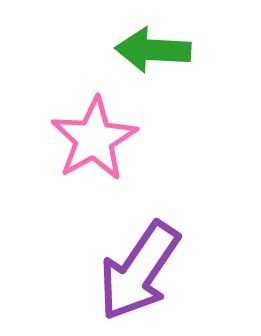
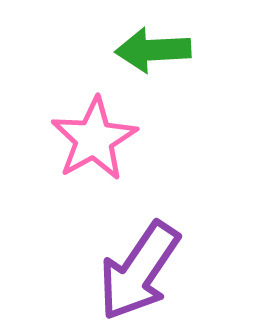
green arrow: rotated 6 degrees counterclockwise
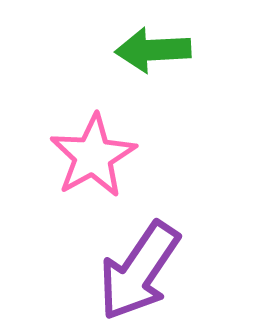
pink star: moved 1 px left, 17 px down
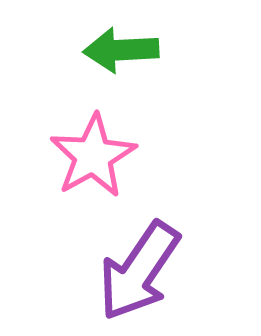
green arrow: moved 32 px left
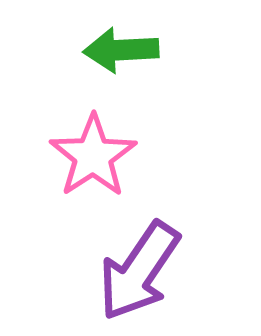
pink star: rotated 4 degrees counterclockwise
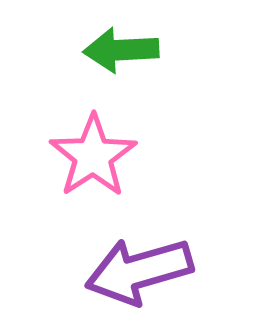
purple arrow: rotated 40 degrees clockwise
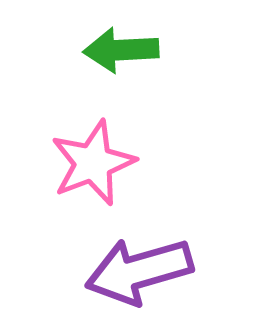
pink star: moved 7 px down; rotated 12 degrees clockwise
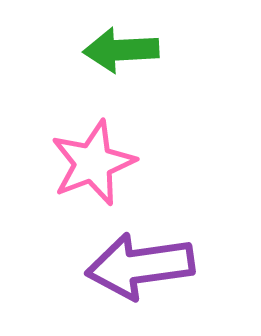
purple arrow: moved 1 px right, 5 px up; rotated 8 degrees clockwise
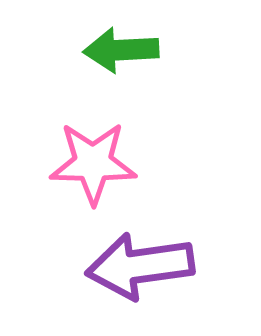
pink star: rotated 22 degrees clockwise
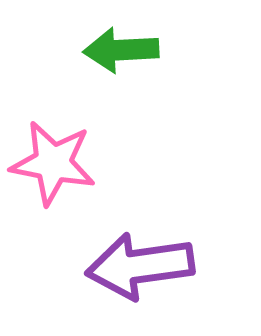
pink star: moved 40 px left; rotated 10 degrees clockwise
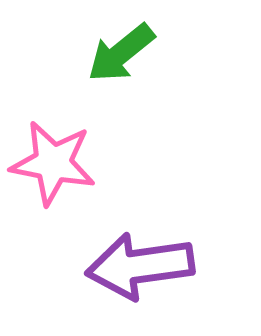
green arrow: moved 3 px down; rotated 36 degrees counterclockwise
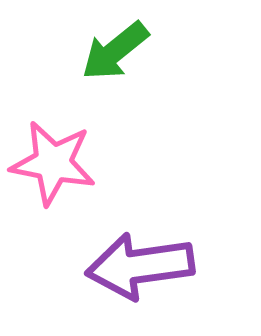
green arrow: moved 6 px left, 2 px up
